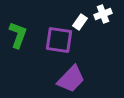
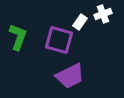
green L-shape: moved 2 px down
purple square: rotated 8 degrees clockwise
purple trapezoid: moved 1 px left, 3 px up; rotated 20 degrees clockwise
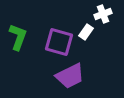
white rectangle: moved 6 px right, 10 px down
purple square: moved 2 px down
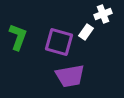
purple trapezoid: rotated 16 degrees clockwise
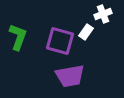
purple square: moved 1 px right, 1 px up
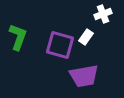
white rectangle: moved 5 px down
purple square: moved 4 px down
purple trapezoid: moved 14 px right
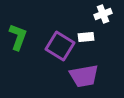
white rectangle: rotated 49 degrees clockwise
purple square: moved 1 px down; rotated 16 degrees clockwise
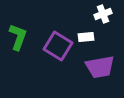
purple square: moved 2 px left
purple trapezoid: moved 16 px right, 9 px up
